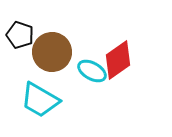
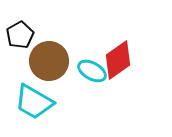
black pentagon: rotated 24 degrees clockwise
brown circle: moved 3 px left, 9 px down
cyan trapezoid: moved 6 px left, 2 px down
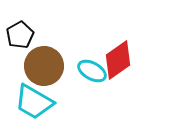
brown circle: moved 5 px left, 5 px down
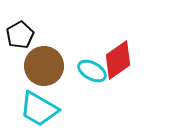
cyan trapezoid: moved 5 px right, 7 px down
